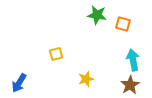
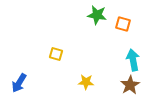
yellow square: rotated 32 degrees clockwise
yellow star: moved 3 px down; rotated 21 degrees clockwise
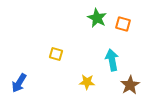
green star: moved 3 px down; rotated 18 degrees clockwise
cyan arrow: moved 21 px left
yellow star: moved 1 px right
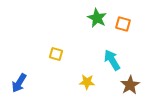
cyan arrow: rotated 20 degrees counterclockwise
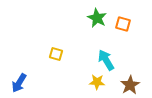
cyan arrow: moved 6 px left
yellow star: moved 10 px right
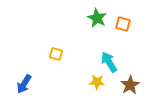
cyan arrow: moved 3 px right, 2 px down
blue arrow: moved 5 px right, 1 px down
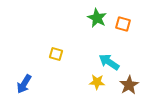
cyan arrow: rotated 25 degrees counterclockwise
brown star: moved 1 px left
